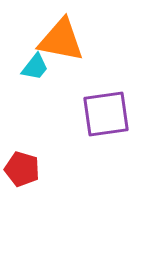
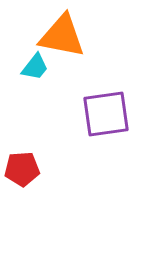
orange triangle: moved 1 px right, 4 px up
red pentagon: rotated 20 degrees counterclockwise
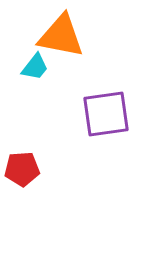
orange triangle: moved 1 px left
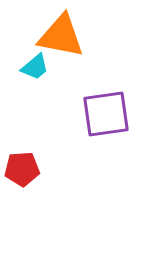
cyan trapezoid: rotated 12 degrees clockwise
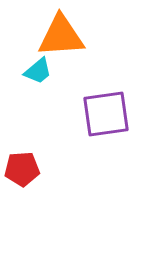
orange triangle: rotated 15 degrees counterclockwise
cyan trapezoid: moved 3 px right, 4 px down
